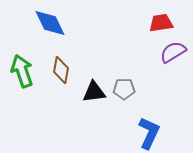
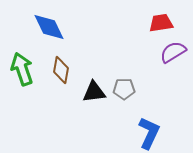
blue diamond: moved 1 px left, 4 px down
green arrow: moved 2 px up
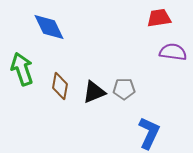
red trapezoid: moved 2 px left, 5 px up
purple semicircle: rotated 40 degrees clockwise
brown diamond: moved 1 px left, 16 px down
black triangle: rotated 15 degrees counterclockwise
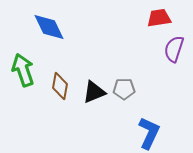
purple semicircle: moved 1 px right, 3 px up; rotated 80 degrees counterclockwise
green arrow: moved 1 px right, 1 px down
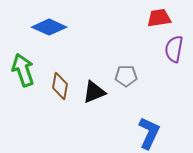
blue diamond: rotated 40 degrees counterclockwise
purple semicircle: rotated 8 degrees counterclockwise
gray pentagon: moved 2 px right, 13 px up
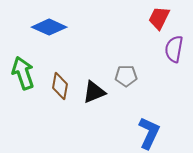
red trapezoid: rotated 55 degrees counterclockwise
green arrow: moved 3 px down
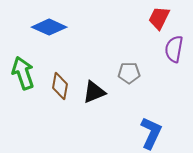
gray pentagon: moved 3 px right, 3 px up
blue L-shape: moved 2 px right
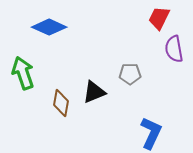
purple semicircle: rotated 20 degrees counterclockwise
gray pentagon: moved 1 px right, 1 px down
brown diamond: moved 1 px right, 17 px down
